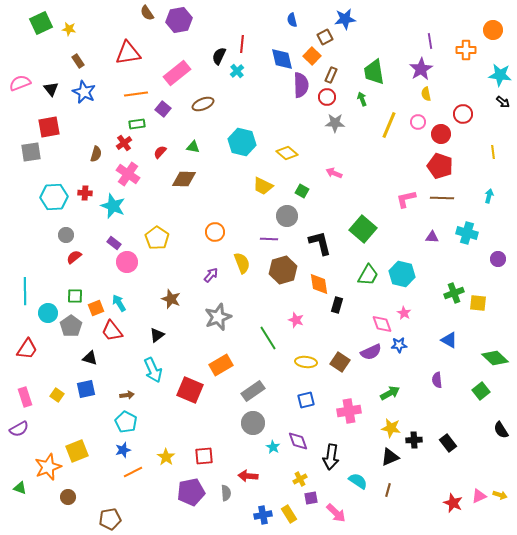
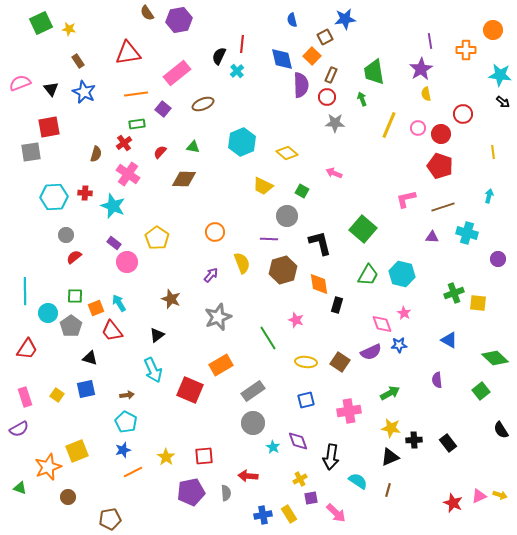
pink circle at (418, 122): moved 6 px down
cyan hexagon at (242, 142): rotated 24 degrees clockwise
brown line at (442, 198): moved 1 px right, 9 px down; rotated 20 degrees counterclockwise
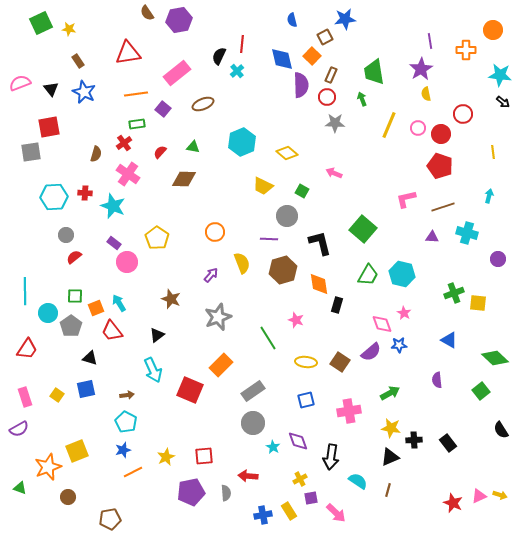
purple semicircle at (371, 352): rotated 15 degrees counterclockwise
orange rectangle at (221, 365): rotated 15 degrees counterclockwise
yellow star at (166, 457): rotated 12 degrees clockwise
yellow rectangle at (289, 514): moved 3 px up
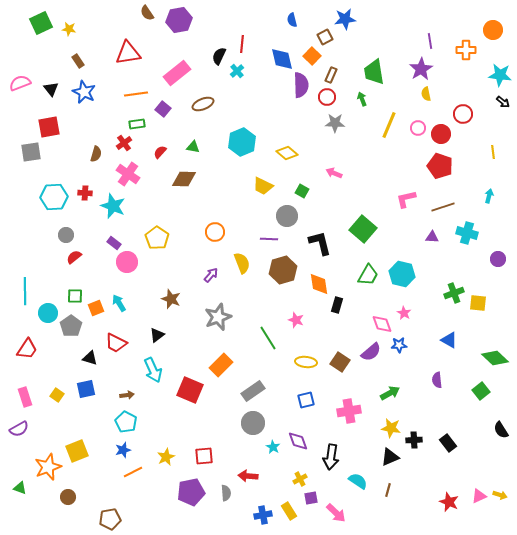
red trapezoid at (112, 331): moved 4 px right, 12 px down; rotated 25 degrees counterclockwise
red star at (453, 503): moved 4 px left, 1 px up
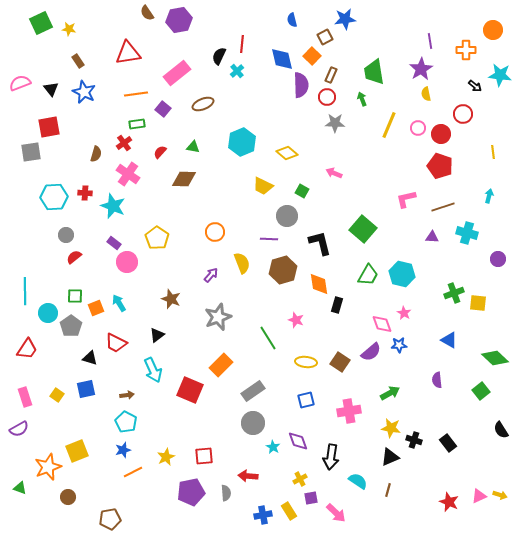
black arrow at (503, 102): moved 28 px left, 16 px up
black cross at (414, 440): rotated 21 degrees clockwise
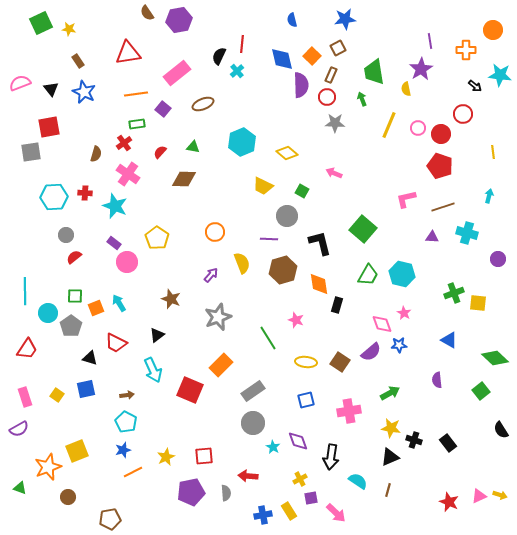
brown square at (325, 37): moved 13 px right, 11 px down
yellow semicircle at (426, 94): moved 20 px left, 5 px up
cyan star at (113, 206): moved 2 px right
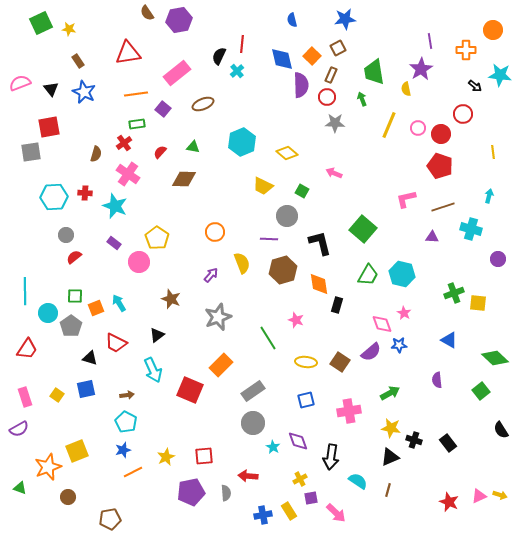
cyan cross at (467, 233): moved 4 px right, 4 px up
pink circle at (127, 262): moved 12 px right
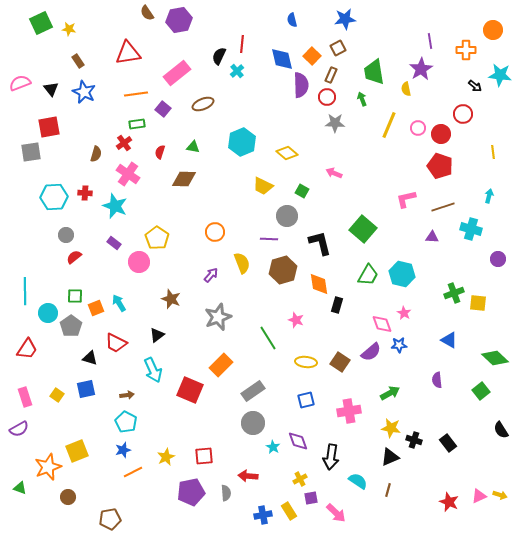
red semicircle at (160, 152): rotated 24 degrees counterclockwise
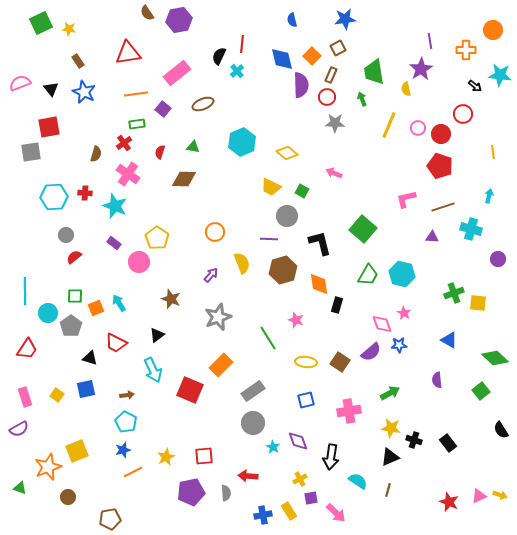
yellow trapezoid at (263, 186): moved 8 px right, 1 px down
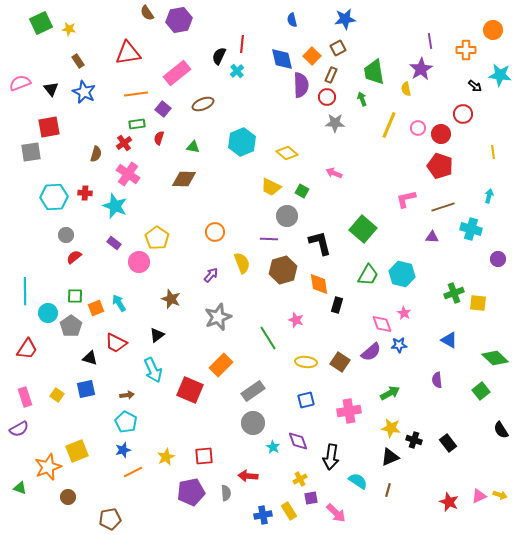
red semicircle at (160, 152): moved 1 px left, 14 px up
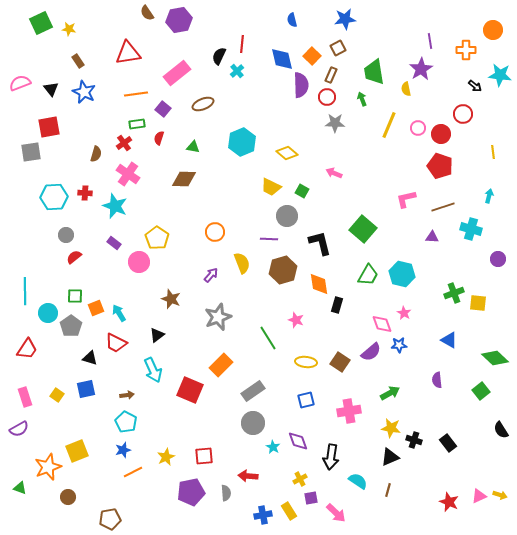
cyan arrow at (119, 303): moved 10 px down
